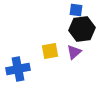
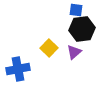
yellow square: moved 1 px left, 3 px up; rotated 36 degrees counterclockwise
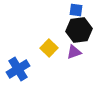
black hexagon: moved 3 px left, 1 px down
purple triangle: rotated 21 degrees clockwise
blue cross: rotated 20 degrees counterclockwise
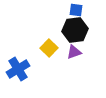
black hexagon: moved 4 px left
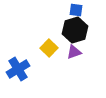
black hexagon: rotated 10 degrees counterclockwise
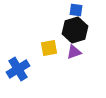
yellow square: rotated 36 degrees clockwise
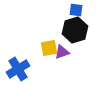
purple triangle: moved 12 px left
